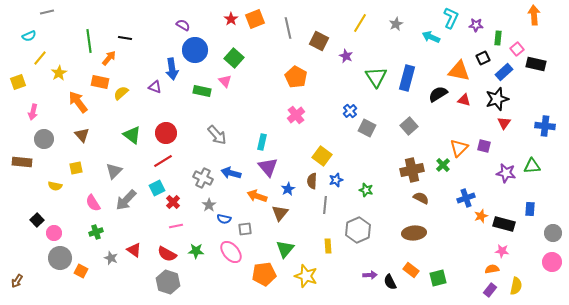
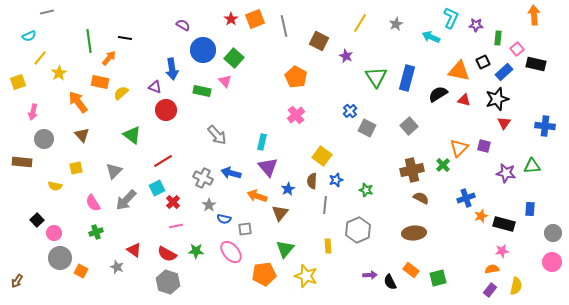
gray line at (288, 28): moved 4 px left, 2 px up
blue circle at (195, 50): moved 8 px right
black square at (483, 58): moved 4 px down
red circle at (166, 133): moved 23 px up
pink star at (502, 251): rotated 16 degrees counterclockwise
gray star at (111, 258): moved 6 px right, 9 px down
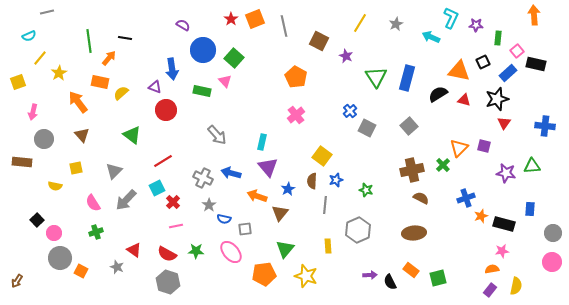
pink square at (517, 49): moved 2 px down
blue rectangle at (504, 72): moved 4 px right, 1 px down
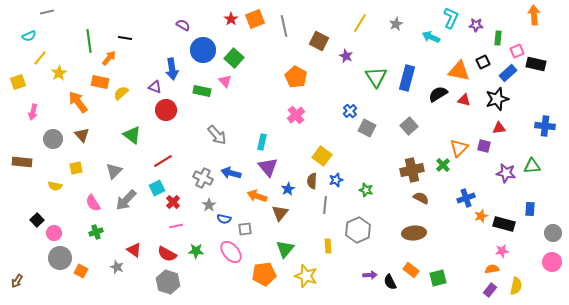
pink square at (517, 51): rotated 16 degrees clockwise
red triangle at (504, 123): moved 5 px left, 5 px down; rotated 48 degrees clockwise
gray circle at (44, 139): moved 9 px right
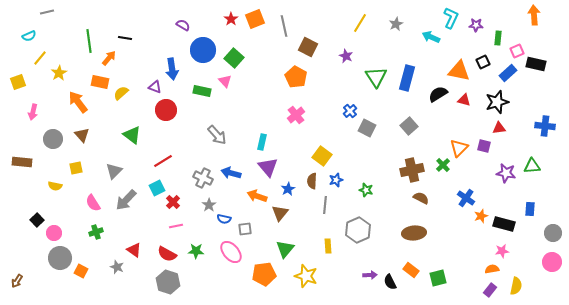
brown square at (319, 41): moved 11 px left, 6 px down
black star at (497, 99): moved 3 px down
blue cross at (466, 198): rotated 36 degrees counterclockwise
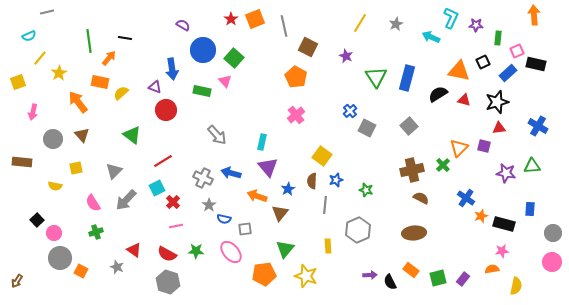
blue cross at (545, 126): moved 7 px left; rotated 24 degrees clockwise
purple rectangle at (490, 290): moved 27 px left, 11 px up
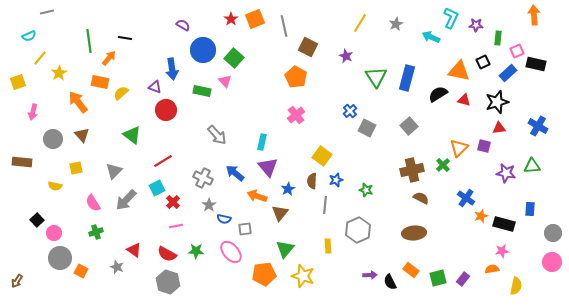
blue arrow at (231, 173): moved 4 px right; rotated 24 degrees clockwise
yellow star at (306, 276): moved 3 px left
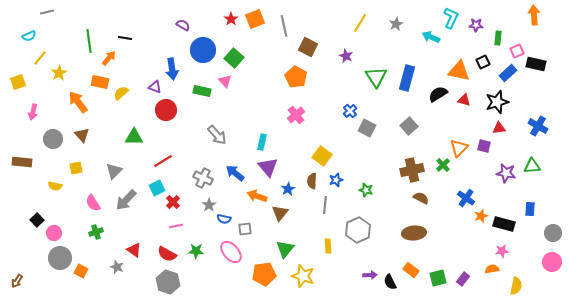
green triangle at (132, 135): moved 2 px right, 2 px down; rotated 36 degrees counterclockwise
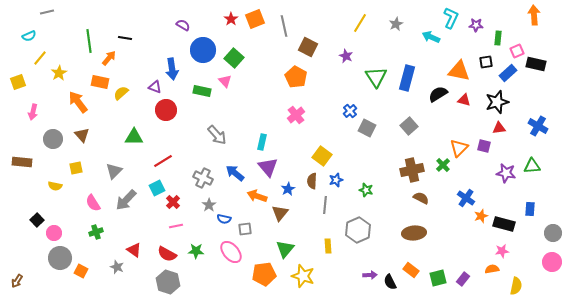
black square at (483, 62): moved 3 px right; rotated 16 degrees clockwise
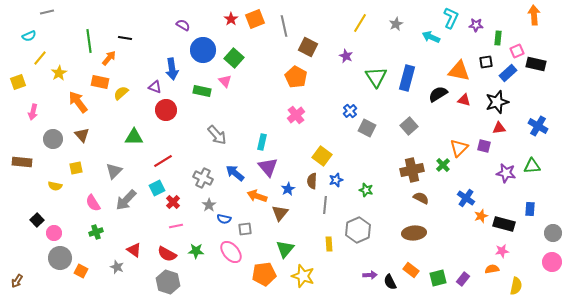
yellow rectangle at (328, 246): moved 1 px right, 2 px up
